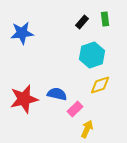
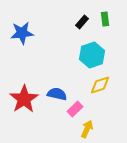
red star: rotated 20 degrees counterclockwise
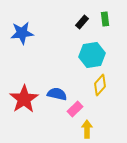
cyan hexagon: rotated 10 degrees clockwise
yellow diamond: rotated 30 degrees counterclockwise
yellow arrow: rotated 24 degrees counterclockwise
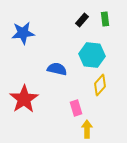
black rectangle: moved 2 px up
blue star: moved 1 px right
cyan hexagon: rotated 15 degrees clockwise
blue semicircle: moved 25 px up
pink rectangle: moved 1 px right, 1 px up; rotated 63 degrees counterclockwise
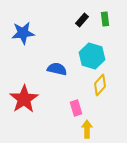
cyan hexagon: moved 1 px down; rotated 10 degrees clockwise
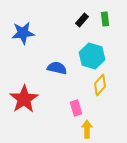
blue semicircle: moved 1 px up
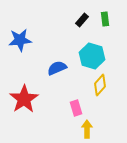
blue star: moved 3 px left, 7 px down
blue semicircle: rotated 36 degrees counterclockwise
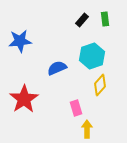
blue star: moved 1 px down
cyan hexagon: rotated 25 degrees clockwise
